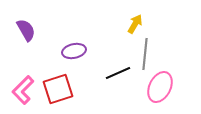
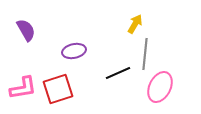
pink L-shape: moved 2 px up; rotated 144 degrees counterclockwise
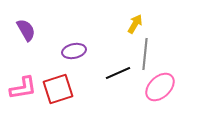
pink ellipse: rotated 20 degrees clockwise
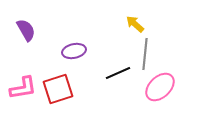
yellow arrow: rotated 78 degrees counterclockwise
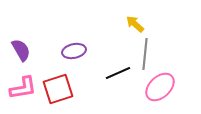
purple semicircle: moved 5 px left, 20 px down
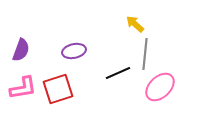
purple semicircle: rotated 50 degrees clockwise
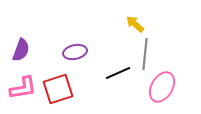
purple ellipse: moved 1 px right, 1 px down
pink ellipse: moved 2 px right; rotated 16 degrees counterclockwise
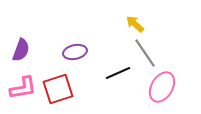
gray line: moved 1 px up; rotated 40 degrees counterclockwise
